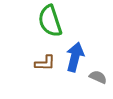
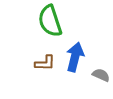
gray semicircle: moved 3 px right, 2 px up
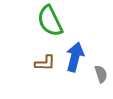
green semicircle: rotated 8 degrees counterclockwise
gray semicircle: moved 1 px up; rotated 48 degrees clockwise
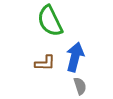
gray semicircle: moved 21 px left, 12 px down
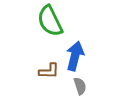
blue arrow: moved 1 px up
brown L-shape: moved 4 px right, 8 px down
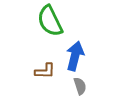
brown L-shape: moved 4 px left
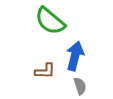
green semicircle: rotated 24 degrees counterclockwise
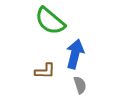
blue arrow: moved 2 px up
gray semicircle: moved 1 px up
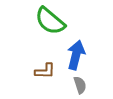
blue arrow: moved 1 px right, 1 px down
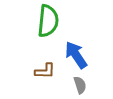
green semicircle: moved 2 px left; rotated 124 degrees counterclockwise
blue arrow: rotated 48 degrees counterclockwise
